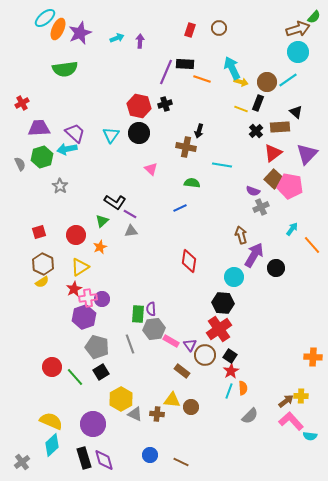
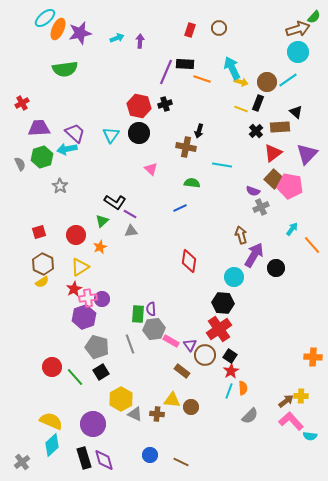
purple star at (80, 33): rotated 10 degrees clockwise
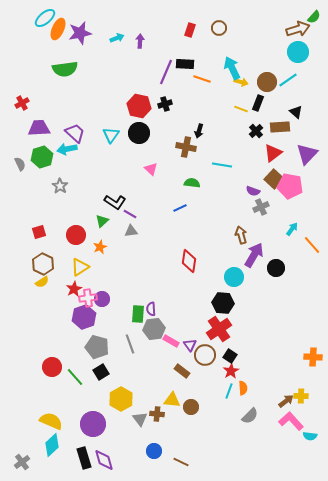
gray triangle at (135, 414): moved 5 px right, 5 px down; rotated 28 degrees clockwise
blue circle at (150, 455): moved 4 px right, 4 px up
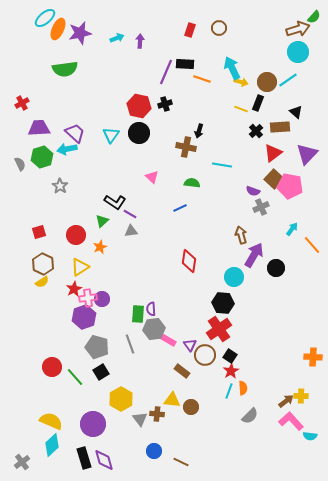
pink triangle at (151, 169): moved 1 px right, 8 px down
pink rectangle at (171, 341): moved 3 px left, 1 px up
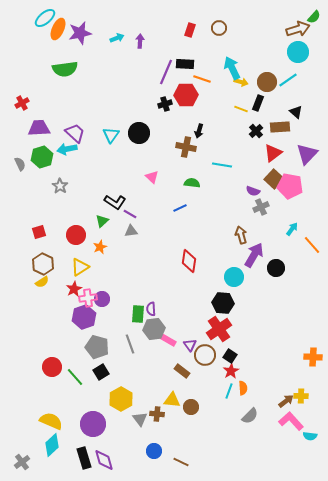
red hexagon at (139, 106): moved 47 px right, 11 px up; rotated 15 degrees counterclockwise
